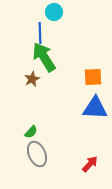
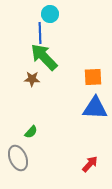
cyan circle: moved 4 px left, 2 px down
green arrow: rotated 12 degrees counterclockwise
brown star: rotated 28 degrees clockwise
gray ellipse: moved 19 px left, 4 px down
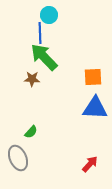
cyan circle: moved 1 px left, 1 px down
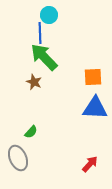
brown star: moved 2 px right, 3 px down; rotated 21 degrees clockwise
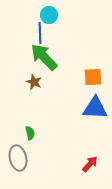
green semicircle: moved 1 px left, 1 px down; rotated 56 degrees counterclockwise
gray ellipse: rotated 10 degrees clockwise
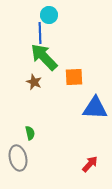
orange square: moved 19 px left
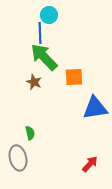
blue triangle: rotated 12 degrees counterclockwise
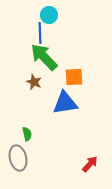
blue triangle: moved 30 px left, 5 px up
green semicircle: moved 3 px left, 1 px down
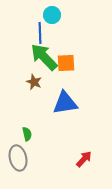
cyan circle: moved 3 px right
orange square: moved 8 px left, 14 px up
red arrow: moved 6 px left, 5 px up
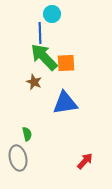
cyan circle: moved 1 px up
red arrow: moved 1 px right, 2 px down
